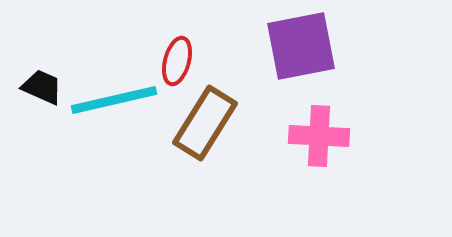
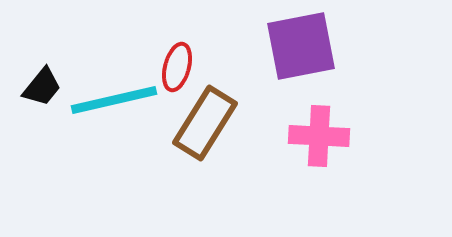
red ellipse: moved 6 px down
black trapezoid: rotated 105 degrees clockwise
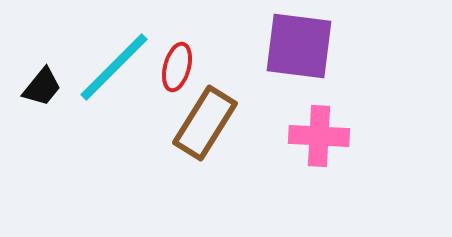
purple square: moved 2 px left; rotated 18 degrees clockwise
cyan line: moved 33 px up; rotated 32 degrees counterclockwise
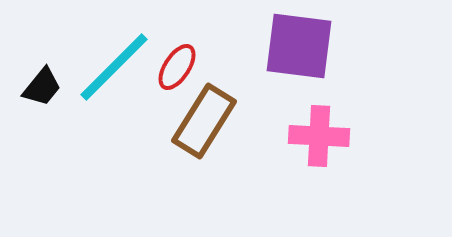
red ellipse: rotated 18 degrees clockwise
brown rectangle: moved 1 px left, 2 px up
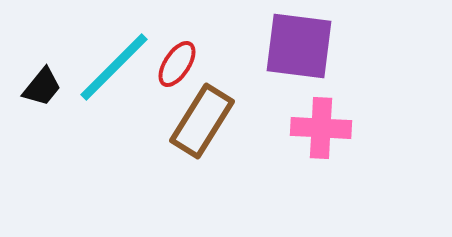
red ellipse: moved 3 px up
brown rectangle: moved 2 px left
pink cross: moved 2 px right, 8 px up
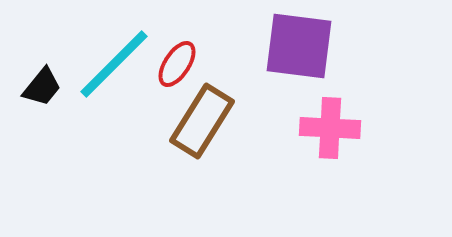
cyan line: moved 3 px up
pink cross: moved 9 px right
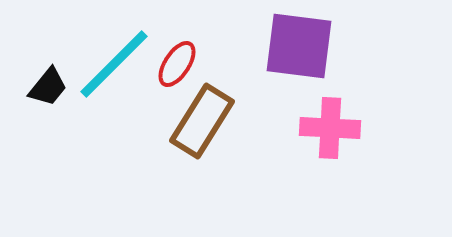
black trapezoid: moved 6 px right
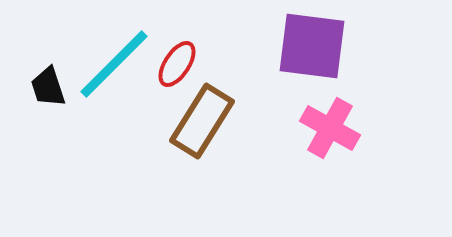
purple square: moved 13 px right
black trapezoid: rotated 123 degrees clockwise
pink cross: rotated 26 degrees clockwise
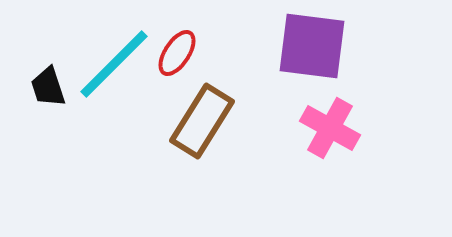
red ellipse: moved 11 px up
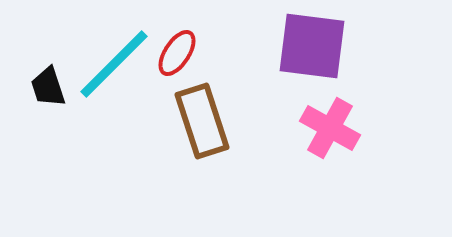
brown rectangle: rotated 50 degrees counterclockwise
